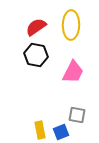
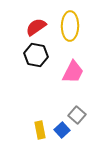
yellow ellipse: moved 1 px left, 1 px down
gray square: rotated 30 degrees clockwise
blue square: moved 1 px right, 2 px up; rotated 21 degrees counterclockwise
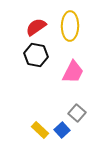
gray square: moved 2 px up
yellow rectangle: rotated 36 degrees counterclockwise
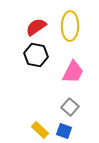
gray square: moved 7 px left, 6 px up
blue square: moved 2 px right, 1 px down; rotated 28 degrees counterclockwise
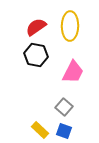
gray square: moved 6 px left
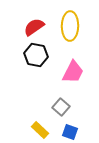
red semicircle: moved 2 px left
gray square: moved 3 px left
blue square: moved 6 px right, 1 px down
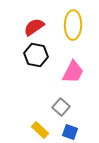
yellow ellipse: moved 3 px right, 1 px up
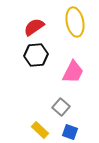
yellow ellipse: moved 2 px right, 3 px up; rotated 12 degrees counterclockwise
black hexagon: rotated 15 degrees counterclockwise
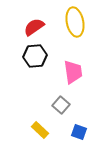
black hexagon: moved 1 px left, 1 px down
pink trapezoid: rotated 35 degrees counterclockwise
gray square: moved 2 px up
blue square: moved 9 px right
